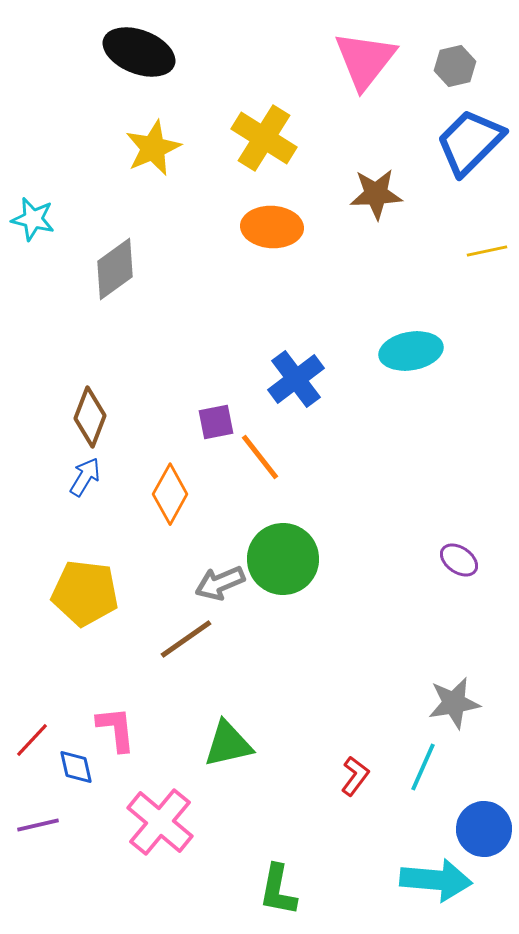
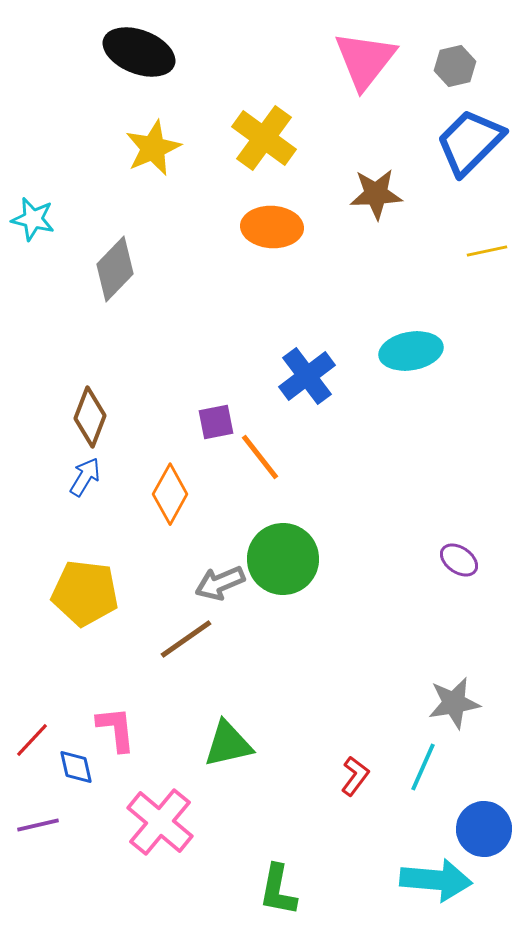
yellow cross: rotated 4 degrees clockwise
gray diamond: rotated 10 degrees counterclockwise
blue cross: moved 11 px right, 3 px up
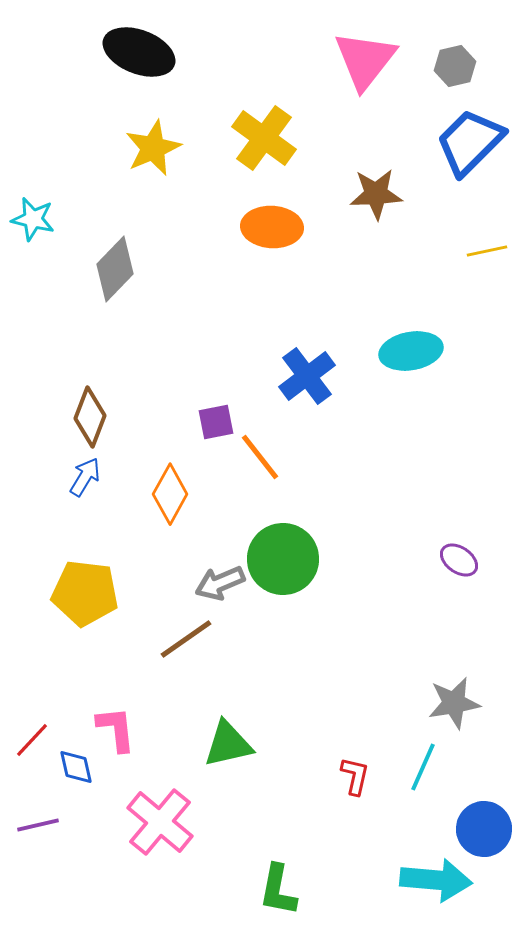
red L-shape: rotated 24 degrees counterclockwise
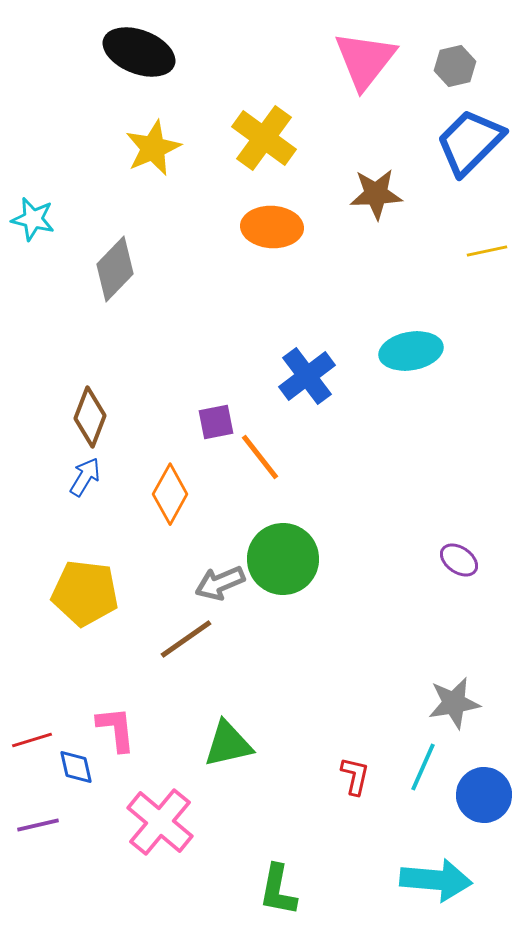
red line: rotated 30 degrees clockwise
blue circle: moved 34 px up
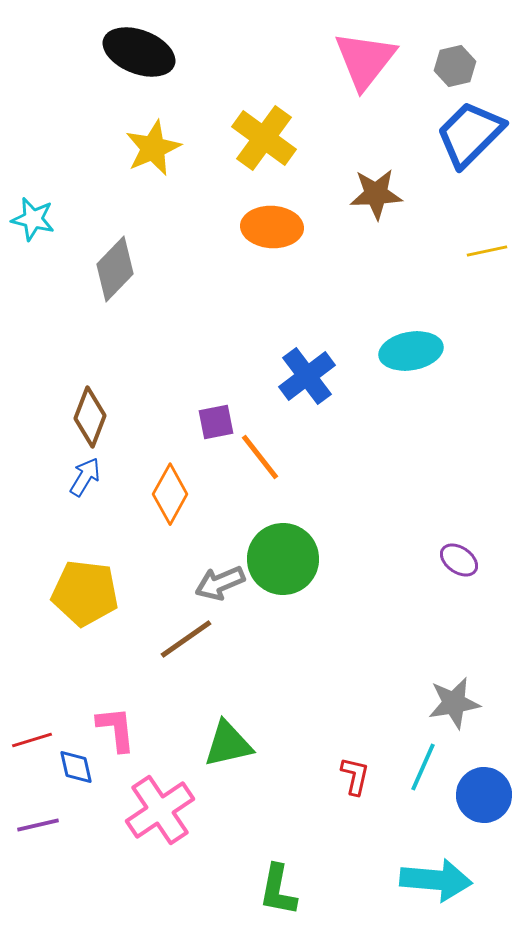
blue trapezoid: moved 8 px up
pink cross: moved 12 px up; rotated 16 degrees clockwise
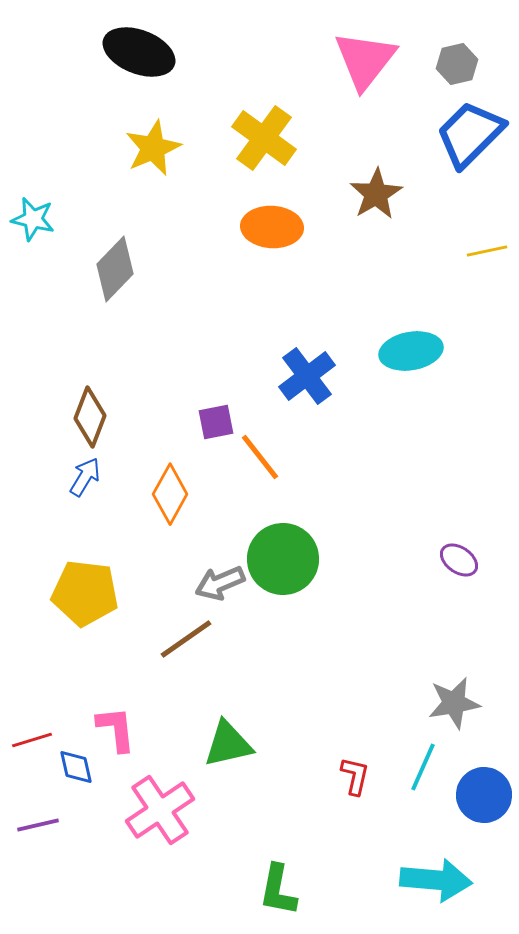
gray hexagon: moved 2 px right, 2 px up
brown star: rotated 28 degrees counterclockwise
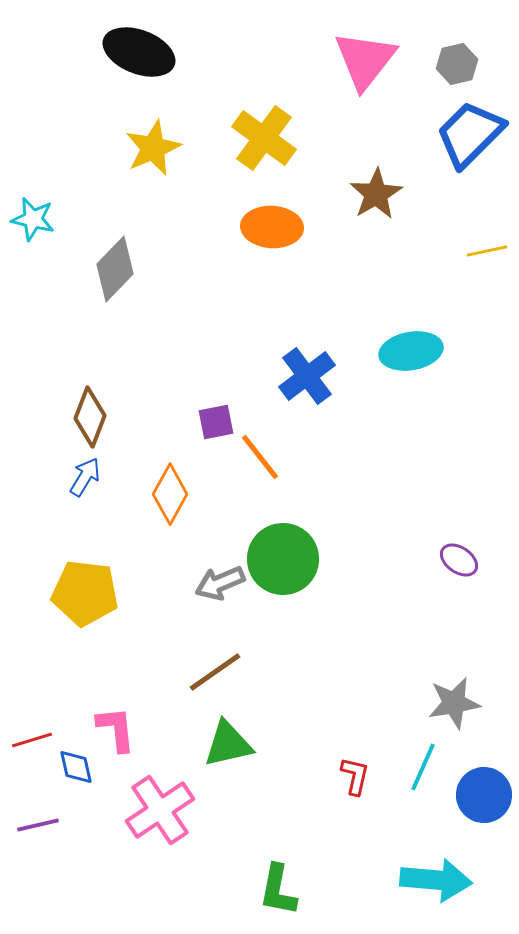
brown line: moved 29 px right, 33 px down
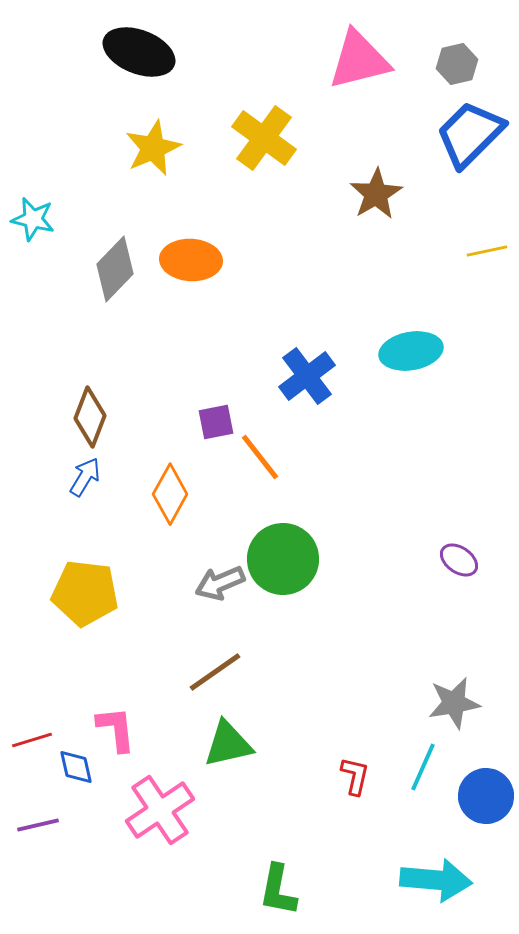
pink triangle: moved 6 px left; rotated 38 degrees clockwise
orange ellipse: moved 81 px left, 33 px down
blue circle: moved 2 px right, 1 px down
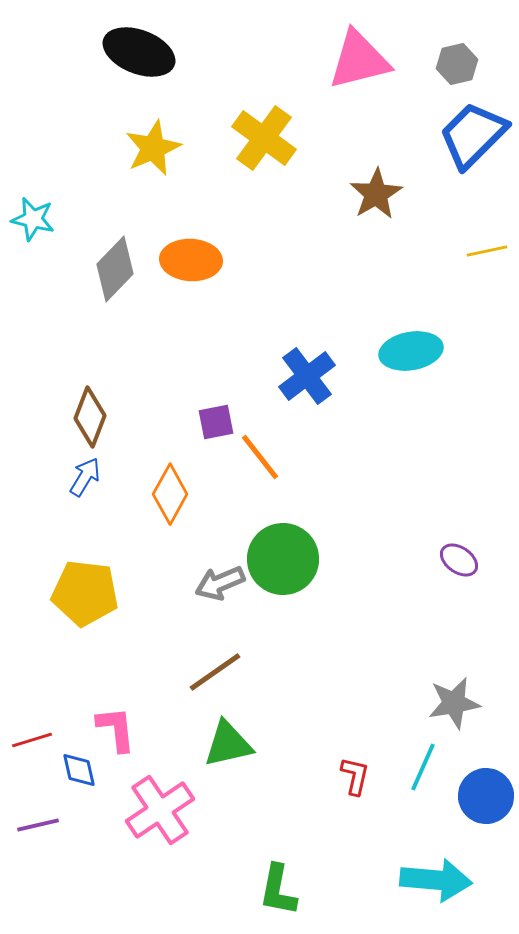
blue trapezoid: moved 3 px right, 1 px down
blue diamond: moved 3 px right, 3 px down
